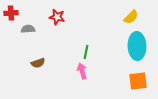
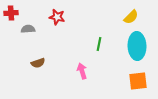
green line: moved 13 px right, 8 px up
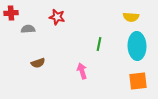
yellow semicircle: rotated 49 degrees clockwise
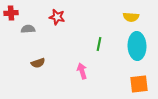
orange square: moved 1 px right, 3 px down
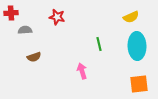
yellow semicircle: rotated 28 degrees counterclockwise
gray semicircle: moved 3 px left, 1 px down
green line: rotated 24 degrees counterclockwise
brown semicircle: moved 4 px left, 6 px up
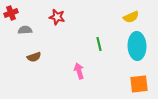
red cross: rotated 16 degrees counterclockwise
pink arrow: moved 3 px left
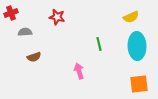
gray semicircle: moved 2 px down
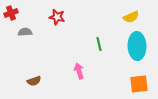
brown semicircle: moved 24 px down
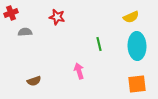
orange square: moved 2 px left
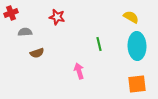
yellow semicircle: rotated 126 degrees counterclockwise
brown semicircle: moved 3 px right, 28 px up
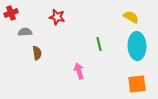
brown semicircle: rotated 80 degrees counterclockwise
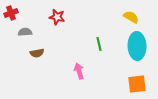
brown semicircle: rotated 88 degrees clockwise
